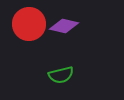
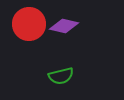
green semicircle: moved 1 px down
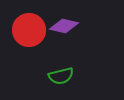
red circle: moved 6 px down
